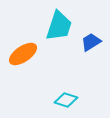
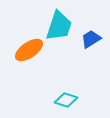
blue trapezoid: moved 3 px up
orange ellipse: moved 6 px right, 4 px up
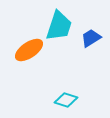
blue trapezoid: moved 1 px up
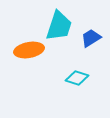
orange ellipse: rotated 24 degrees clockwise
cyan diamond: moved 11 px right, 22 px up
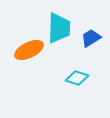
cyan trapezoid: moved 2 px down; rotated 16 degrees counterclockwise
orange ellipse: rotated 16 degrees counterclockwise
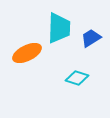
orange ellipse: moved 2 px left, 3 px down
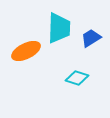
orange ellipse: moved 1 px left, 2 px up
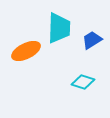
blue trapezoid: moved 1 px right, 2 px down
cyan diamond: moved 6 px right, 4 px down
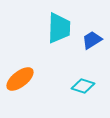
orange ellipse: moved 6 px left, 28 px down; rotated 12 degrees counterclockwise
cyan diamond: moved 4 px down
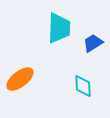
blue trapezoid: moved 1 px right, 3 px down
cyan diamond: rotated 70 degrees clockwise
